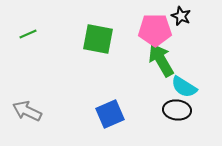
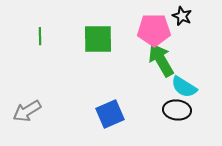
black star: moved 1 px right
pink pentagon: moved 1 px left
green line: moved 12 px right, 2 px down; rotated 66 degrees counterclockwise
green square: rotated 12 degrees counterclockwise
gray arrow: rotated 56 degrees counterclockwise
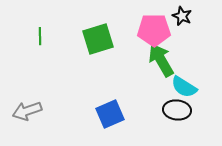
green square: rotated 16 degrees counterclockwise
gray arrow: rotated 12 degrees clockwise
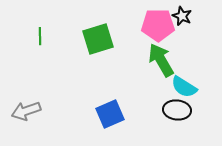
pink pentagon: moved 4 px right, 5 px up
gray arrow: moved 1 px left
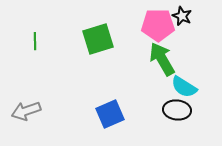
green line: moved 5 px left, 5 px down
green arrow: moved 1 px right, 1 px up
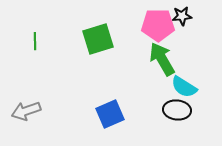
black star: rotated 30 degrees counterclockwise
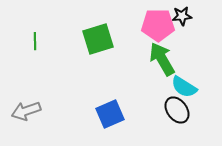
black ellipse: rotated 48 degrees clockwise
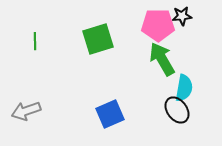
cyan semicircle: moved 1 px down; rotated 112 degrees counterclockwise
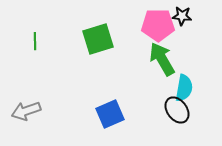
black star: rotated 12 degrees clockwise
